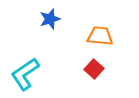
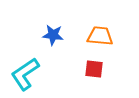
blue star: moved 3 px right, 16 px down; rotated 25 degrees clockwise
red square: rotated 36 degrees counterclockwise
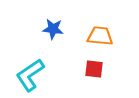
blue star: moved 6 px up
cyan L-shape: moved 5 px right, 1 px down
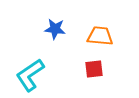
blue star: moved 2 px right
red square: rotated 12 degrees counterclockwise
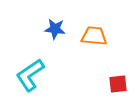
orange trapezoid: moved 6 px left
red square: moved 24 px right, 15 px down
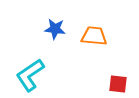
red square: rotated 12 degrees clockwise
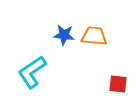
blue star: moved 9 px right, 6 px down
cyan L-shape: moved 2 px right, 3 px up
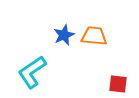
blue star: rotated 30 degrees counterclockwise
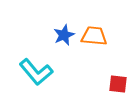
cyan L-shape: moved 4 px right; rotated 96 degrees counterclockwise
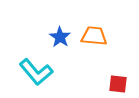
blue star: moved 4 px left, 2 px down; rotated 15 degrees counterclockwise
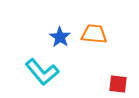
orange trapezoid: moved 2 px up
cyan L-shape: moved 6 px right
